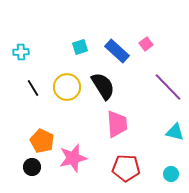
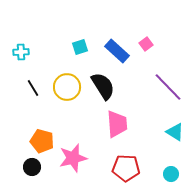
cyan triangle: rotated 18 degrees clockwise
orange pentagon: rotated 10 degrees counterclockwise
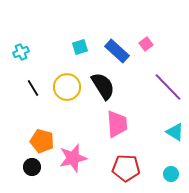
cyan cross: rotated 21 degrees counterclockwise
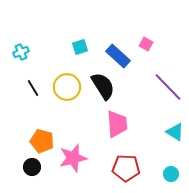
pink square: rotated 24 degrees counterclockwise
blue rectangle: moved 1 px right, 5 px down
